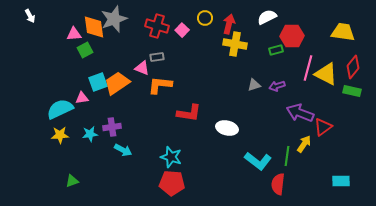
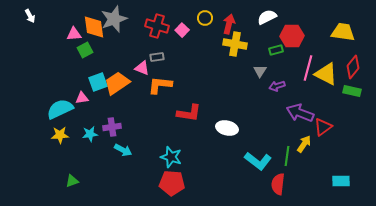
gray triangle at (254, 85): moved 6 px right, 14 px up; rotated 40 degrees counterclockwise
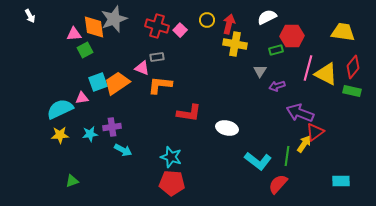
yellow circle at (205, 18): moved 2 px right, 2 px down
pink square at (182, 30): moved 2 px left
red triangle at (323, 127): moved 8 px left, 5 px down
red semicircle at (278, 184): rotated 35 degrees clockwise
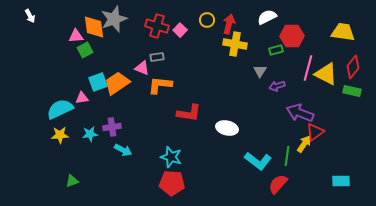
pink triangle at (74, 34): moved 2 px right, 2 px down
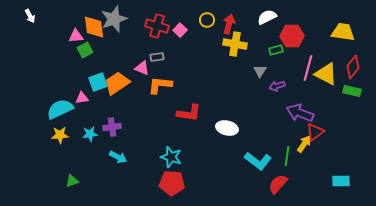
cyan arrow at (123, 150): moved 5 px left, 7 px down
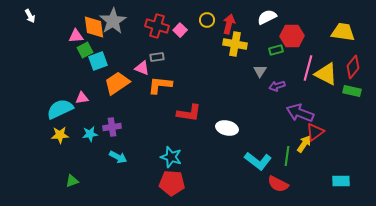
gray star at (114, 19): moved 1 px left, 2 px down; rotated 12 degrees counterclockwise
cyan square at (98, 82): moved 21 px up
red semicircle at (278, 184): rotated 105 degrees counterclockwise
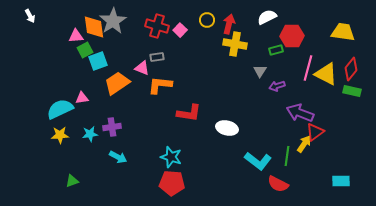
red diamond at (353, 67): moved 2 px left, 2 px down
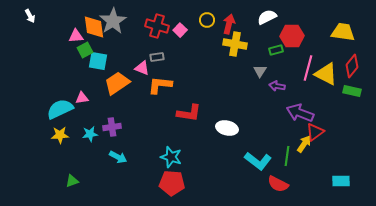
cyan square at (98, 61): rotated 30 degrees clockwise
red diamond at (351, 69): moved 1 px right, 3 px up
purple arrow at (277, 86): rotated 28 degrees clockwise
